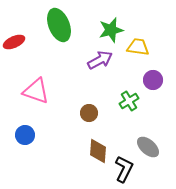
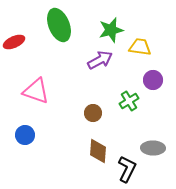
yellow trapezoid: moved 2 px right
brown circle: moved 4 px right
gray ellipse: moved 5 px right, 1 px down; rotated 40 degrees counterclockwise
black L-shape: moved 3 px right
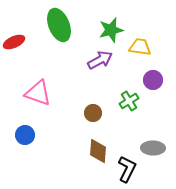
pink triangle: moved 2 px right, 2 px down
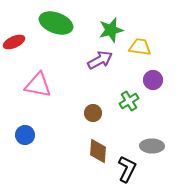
green ellipse: moved 3 px left, 2 px up; rotated 48 degrees counterclockwise
pink triangle: moved 8 px up; rotated 8 degrees counterclockwise
gray ellipse: moved 1 px left, 2 px up
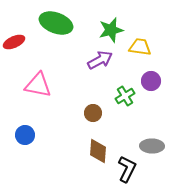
purple circle: moved 2 px left, 1 px down
green cross: moved 4 px left, 5 px up
